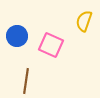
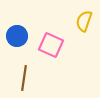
brown line: moved 2 px left, 3 px up
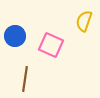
blue circle: moved 2 px left
brown line: moved 1 px right, 1 px down
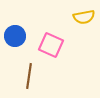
yellow semicircle: moved 4 px up; rotated 120 degrees counterclockwise
brown line: moved 4 px right, 3 px up
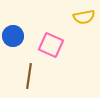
blue circle: moved 2 px left
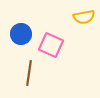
blue circle: moved 8 px right, 2 px up
brown line: moved 3 px up
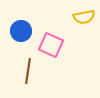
blue circle: moved 3 px up
brown line: moved 1 px left, 2 px up
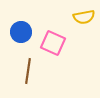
blue circle: moved 1 px down
pink square: moved 2 px right, 2 px up
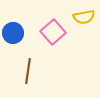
blue circle: moved 8 px left, 1 px down
pink square: moved 11 px up; rotated 25 degrees clockwise
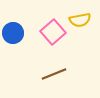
yellow semicircle: moved 4 px left, 3 px down
brown line: moved 26 px right, 3 px down; rotated 60 degrees clockwise
